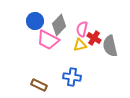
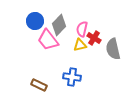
pink trapezoid: rotated 25 degrees clockwise
gray semicircle: moved 3 px right, 3 px down
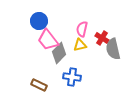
blue circle: moved 4 px right
gray diamond: moved 28 px down
red cross: moved 8 px right
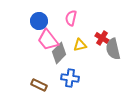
pink semicircle: moved 11 px left, 11 px up
blue cross: moved 2 px left, 1 px down
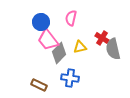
blue circle: moved 2 px right, 1 px down
yellow triangle: moved 2 px down
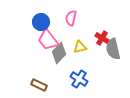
blue cross: moved 9 px right, 1 px down; rotated 24 degrees clockwise
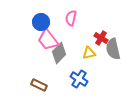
red cross: moved 1 px left
yellow triangle: moved 9 px right, 6 px down
